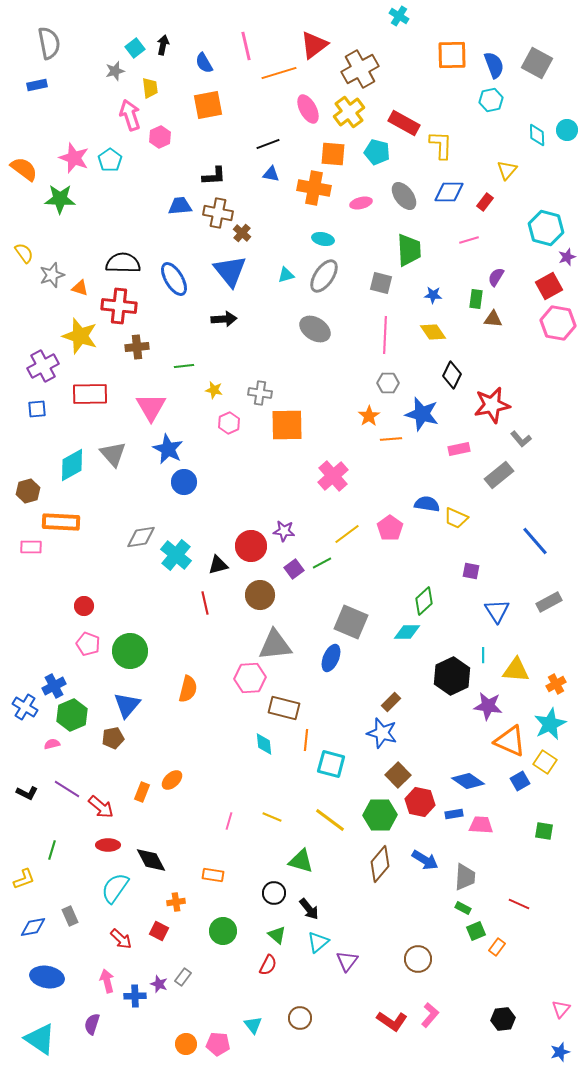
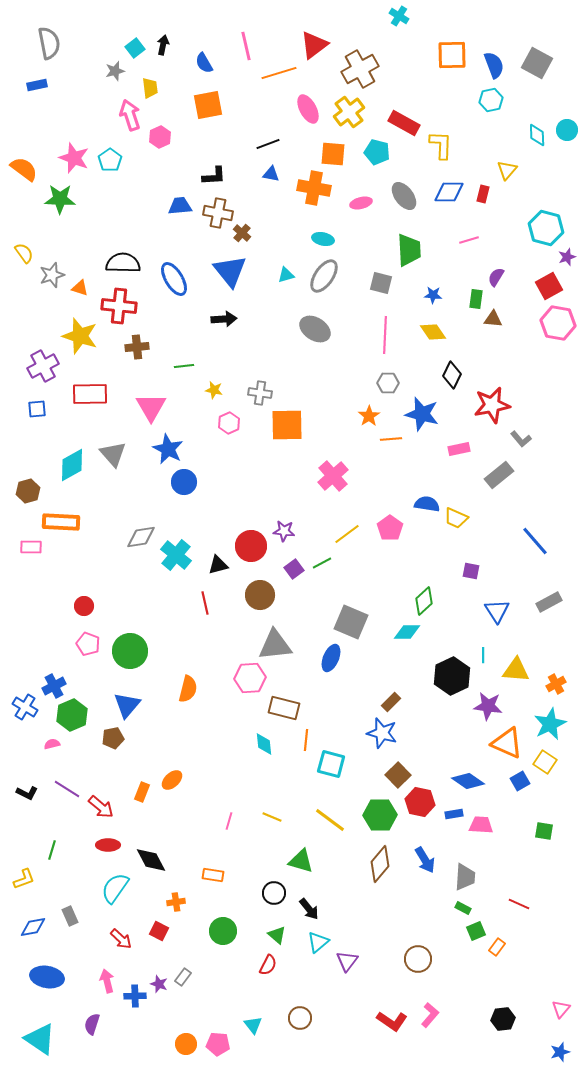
red rectangle at (485, 202): moved 2 px left, 8 px up; rotated 24 degrees counterclockwise
orange triangle at (510, 741): moved 3 px left, 2 px down
blue arrow at (425, 860): rotated 28 degrees clockwise
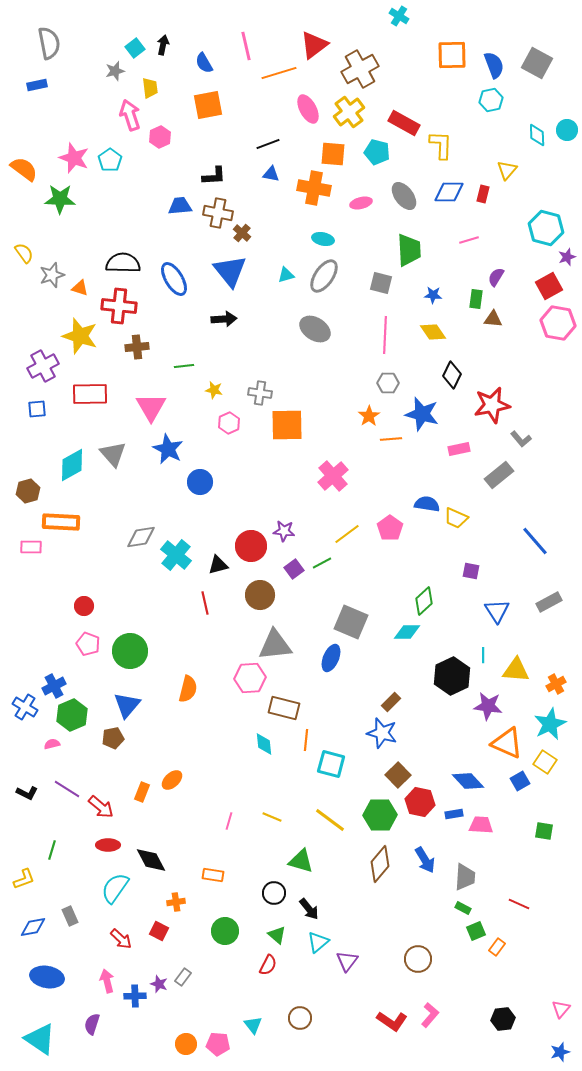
blue circle at (184, 482): moved 16 px right
blue diamond at (468, 781): rotated 12 degrees clockwise
green circle at (223, 931): moved 2 px right
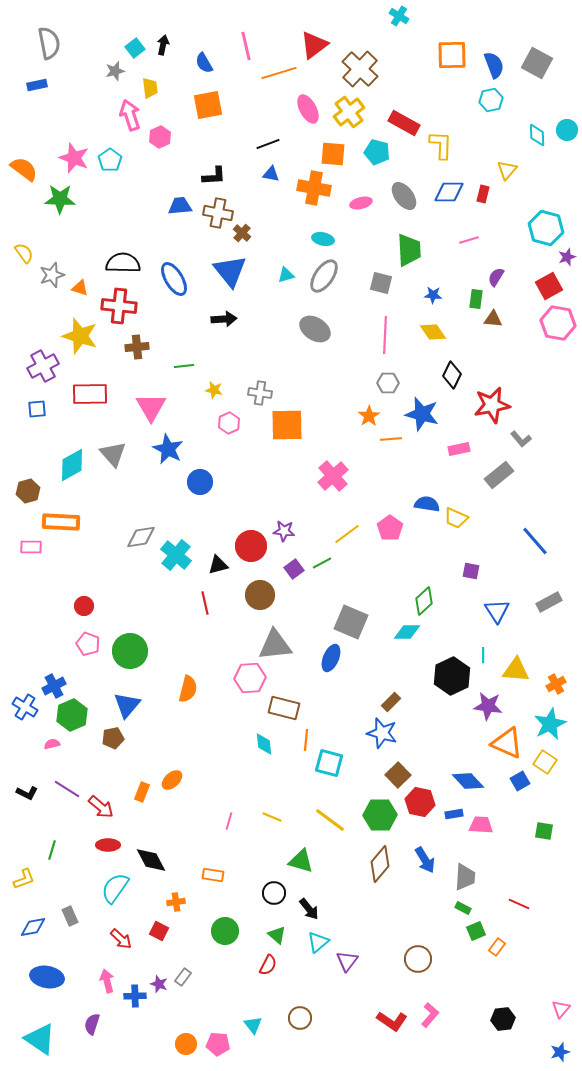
brown cross at (360, 69): rotated 18 degrees counterclockwise
cyan square at (331, 764): moved 2 px left, 1 px up
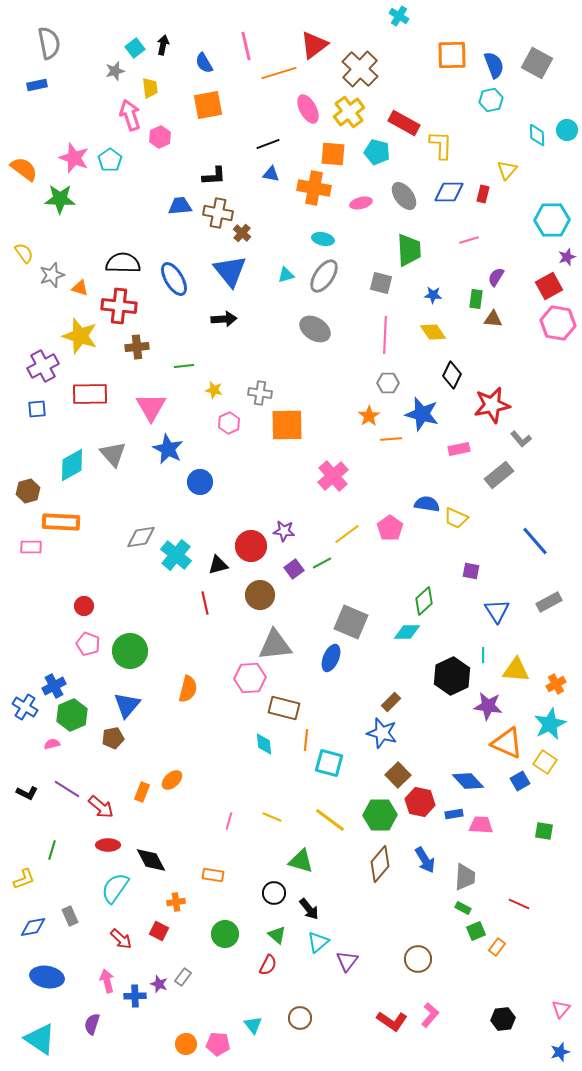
cyan hexagon at (546, 228): moved 6 px right, 8 px up; rotated 16 degrees counterclockwise
green circle at (225, 931): moved 3 px down
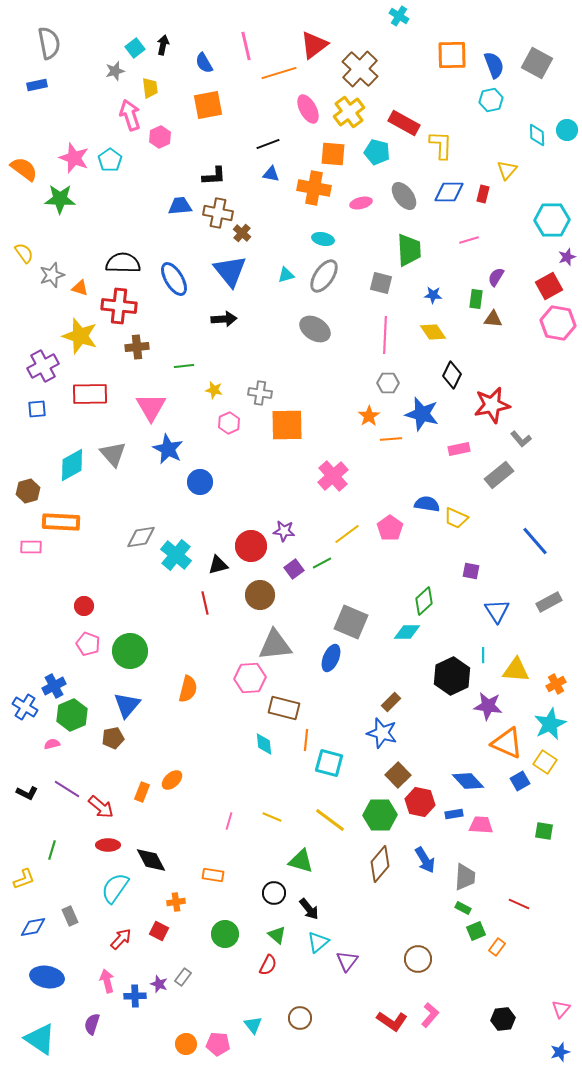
red arrow at (121, 939): rotated 90 degrees counterclockwise
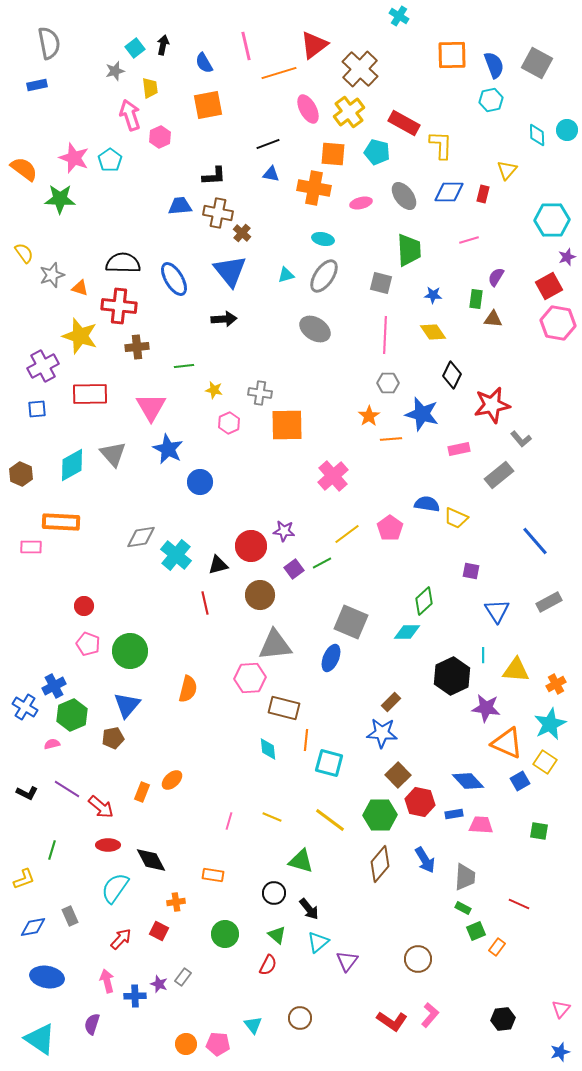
brown hexagon at (28, 491): moved 7 px left, 17 px up; rotated 20 degrees counterclockwise
purple star at (488, 706): moved 2 px left, 2 px down
blue star at (382, 733): rotated 12 degrees counterclockwise
cyan diamond at (264, 744): moved 4 px right, 5 px down
green square at (544, 831): moved 5 px left
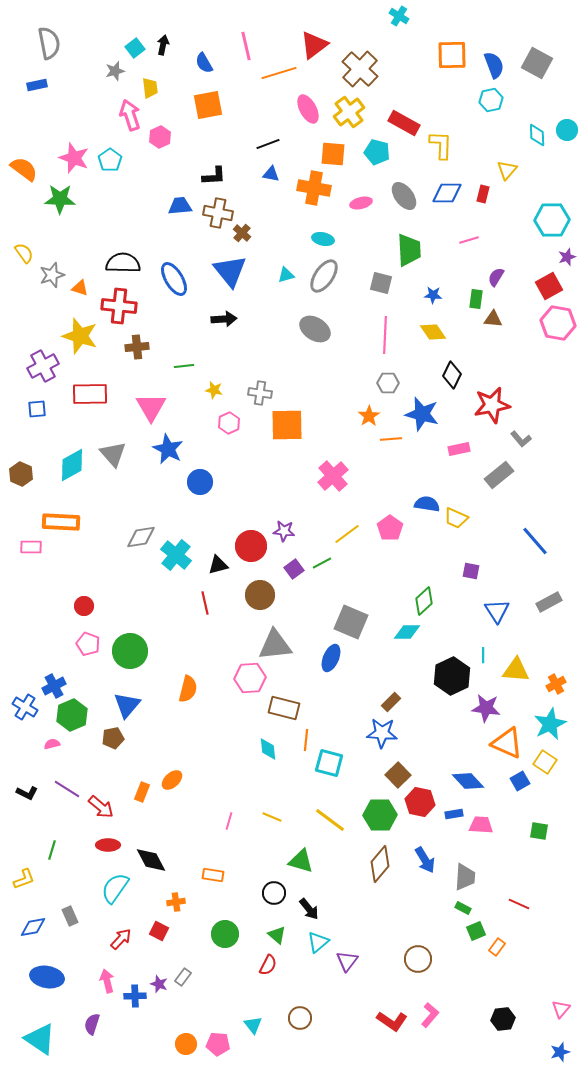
blue diamond at (449, 192): moved 2 px left, 1 px down
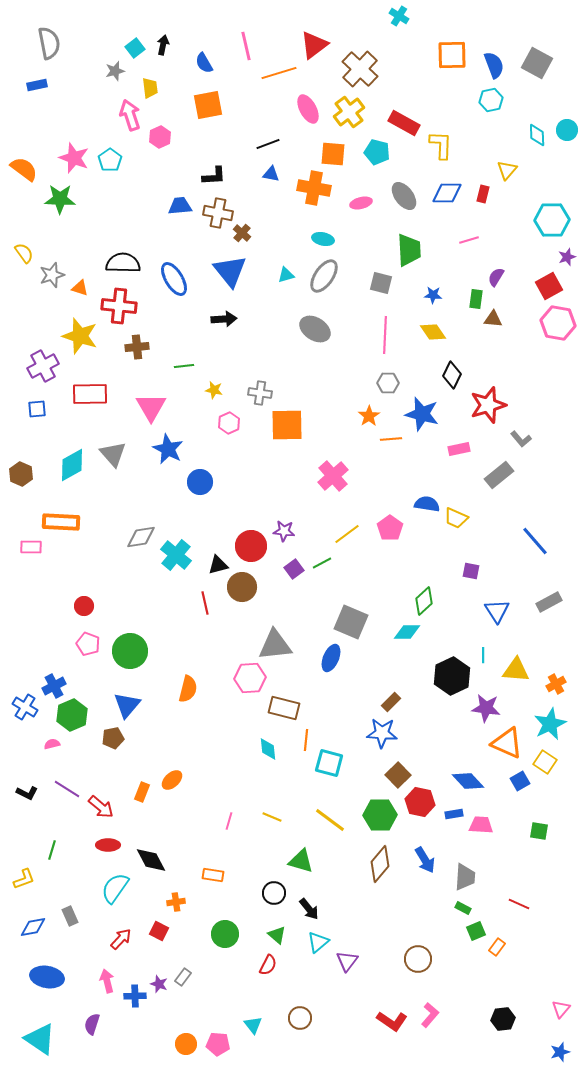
red star at (492, 405): moved 4 px left; rotated 6 degrees counterclockwise
brown circle at (260, 595): moved 18 px left, 8 px up
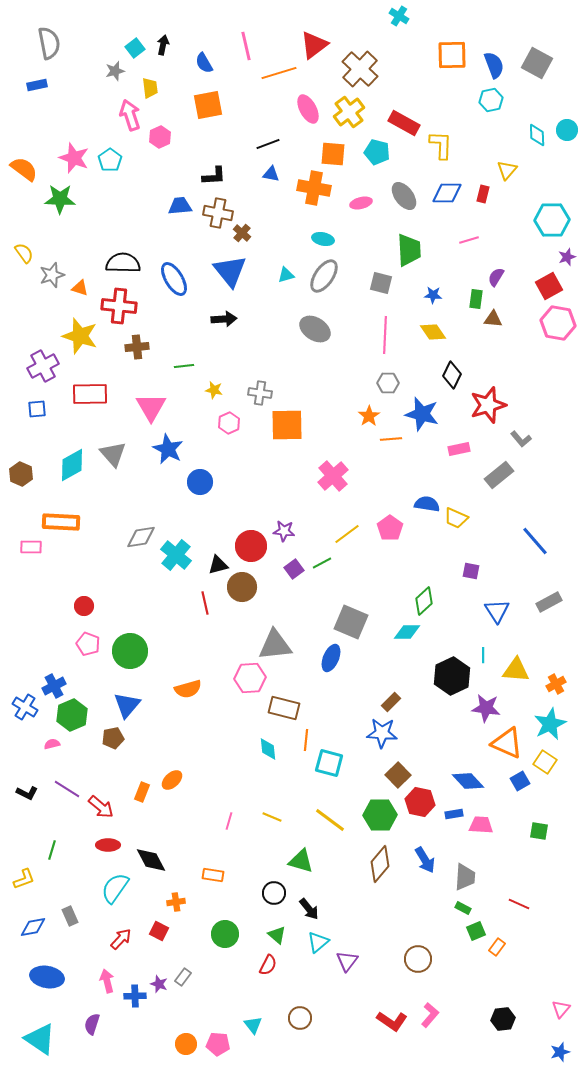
orange semicircle at (188, 689): rotated 60 degrees clockwise
